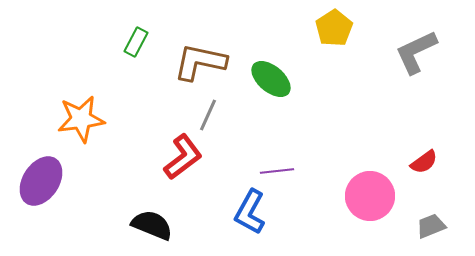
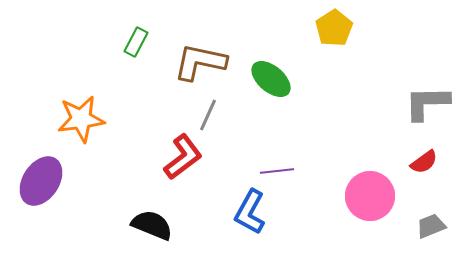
gray L-shape: moved 11 px right, 51 px down; rotated 24 degrees clockwise
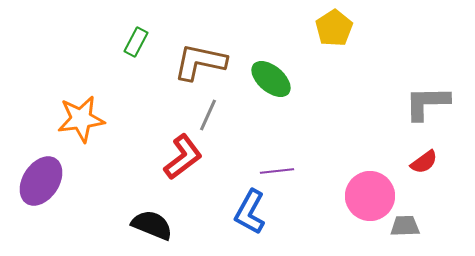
gray trapezoid: moved 26 px left; rotated 20 degrees clockwise
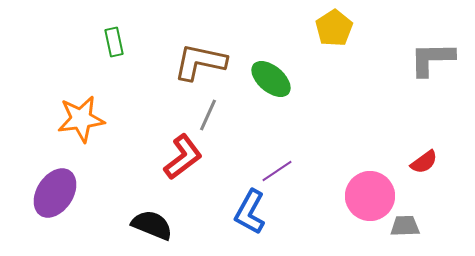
green rectangle: moved 22 px left; rotated 40 degrees counterclockwise
gray L-shape: moved 5 px right, 44 px up
purple line: rotated 28 degrees counterclockwise
purple ellipse: moved 14 px right, 12 px down
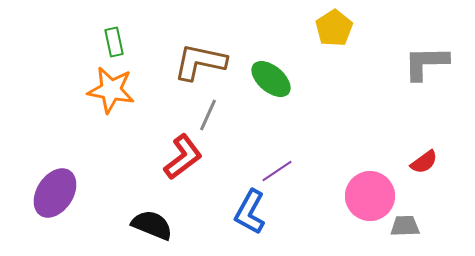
gray L-shape: moved 6 px left, 4 px down
orange star: moved 30 px right, 29 px up; rotated 18 degrees clockwise
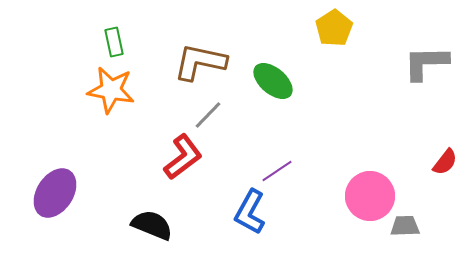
green ellipse: moved 2 px right, 2 px down
gray line: rotated 20 degrees clockwise
red semicircle: moved 21 px right; rotated 16 degrees counterclockwise
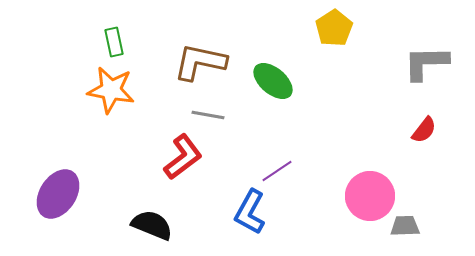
gray line: rotated 56 degrees clockwise
red semicircle: moved 21 px left, 32 px up
purple ellipse: moved 3 px right, 1 px down
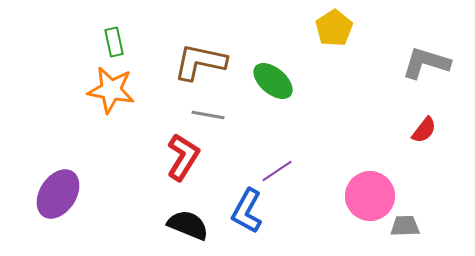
gray L-shape: rotated 18 degrees clockwise
red L-shape: rotated 21 degrees counterclockwise
blue L-shape: moved 3 px left, 1 px up
black semicircle: moved 36 px right
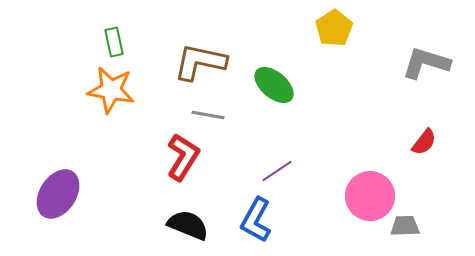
green ellipse: moved 1 px right, 4 px down
red semicircle: moved 12 px down
blue L-shape: moved 9 px right, 9 px down
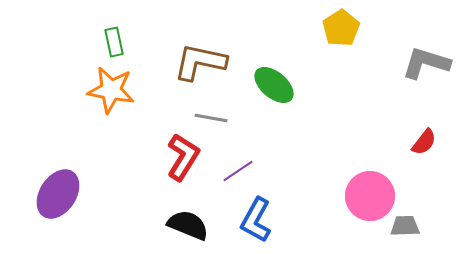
yellow pentagon: moved 7 px right
gray line: moved 3 px right, 3 px down
purple line: moved 39 px left
